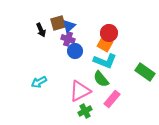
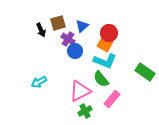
blue triangle: moved 13 px right
purple cross: rotated 16 degrees clockwise
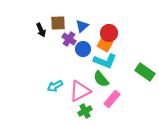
brown square: rotated 14 degrees clockwise
purple cross: moved 1 px right
blue circle: moved 8 px right, 2 px up
cyan arrow: moved 16 px right, 4 px down
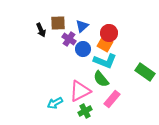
cyan arrow: moved 17 px down
